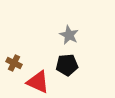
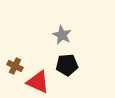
gray star: moved 7 px left
brown cross: moved 1 px right, 3 px down
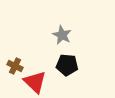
black pentagon: rotated 10 degrees clockwise
red triangle: moved 3 px left; rotated 20 degrees clockwise
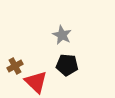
brown cross: rotated 35 degrees clockwise
red triangle: moved 1 px right
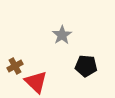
gray star: rotated 12 degrees clockwise
black pentagon: moved 19 px right, 1 px down
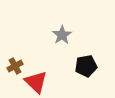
black pentagon: rotated 15 degrees counterclockwise
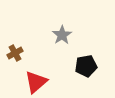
brown cross: moved 13 px up
red triangle: rotated 35 degrees clockwise
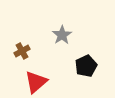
brown cross: moved 7 px right, 2 px up
black pentagon: rotated 15 degrees counterclockwise
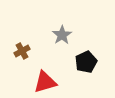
black pentagon: moved 4 px up
red triangle: moved 9 px right; rotated 25 degrees clockwise
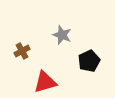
gray star: rotated 18 degrees counterclockwise
black pentagon: moved 3 px right, 1 px up
